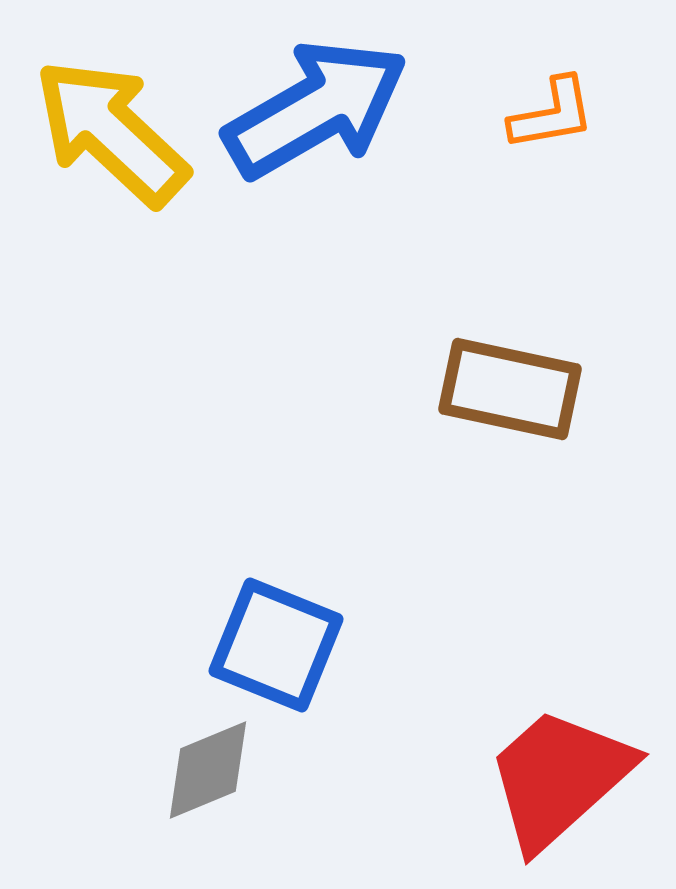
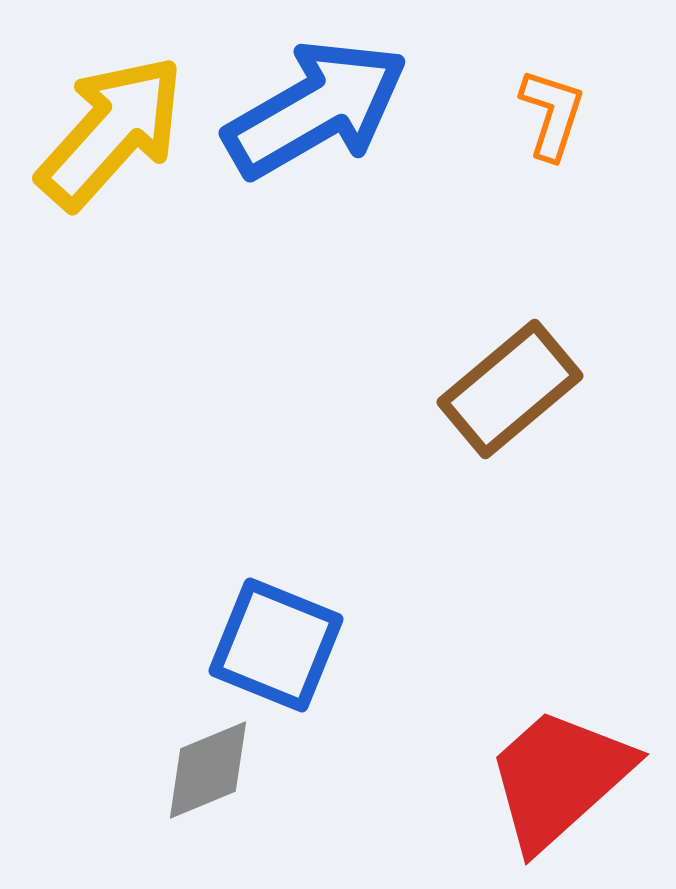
orange L-shape: rotated 62 degrees counterclockwise
yellow arrow: rotated 89 degrees clockwise
brown rectangle: rotated 52 degrees counterclockwise
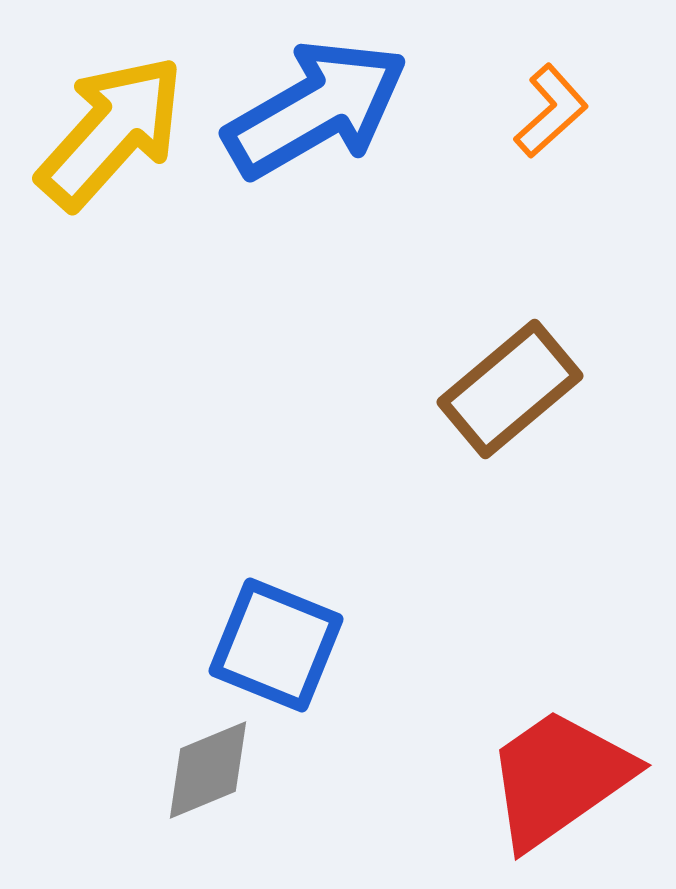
orange L-shape: moved 1 px left, 3 px up; rotated 30 degrees clockwise
red trapezoid: rotated 7 degrees clockwise
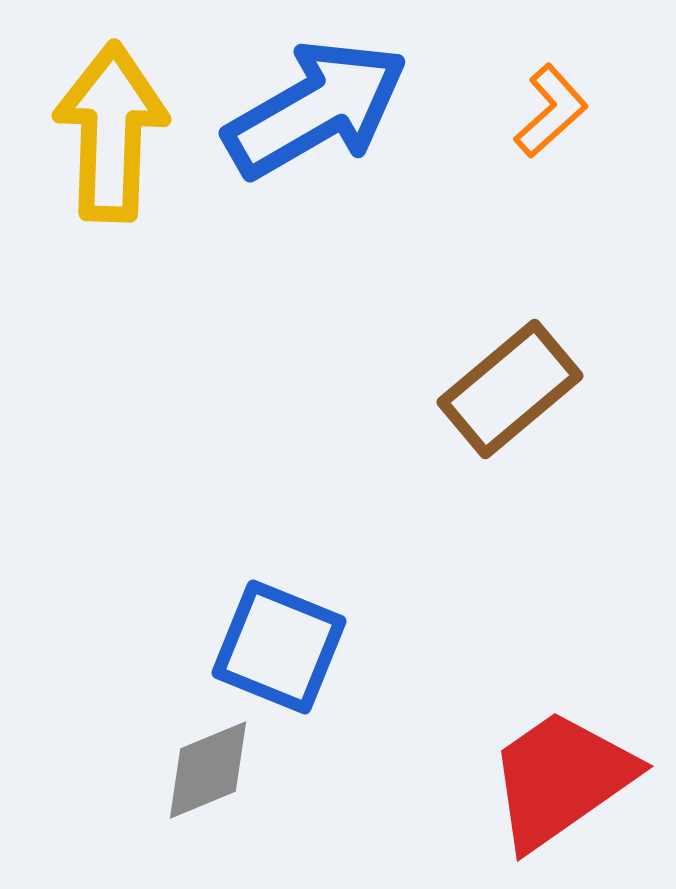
yellow arrow: rotated 40 degrees counterclockwise
blue square: moved 3 px right, 2 px down
red trapezoid: moved 2 px right, 1 px down
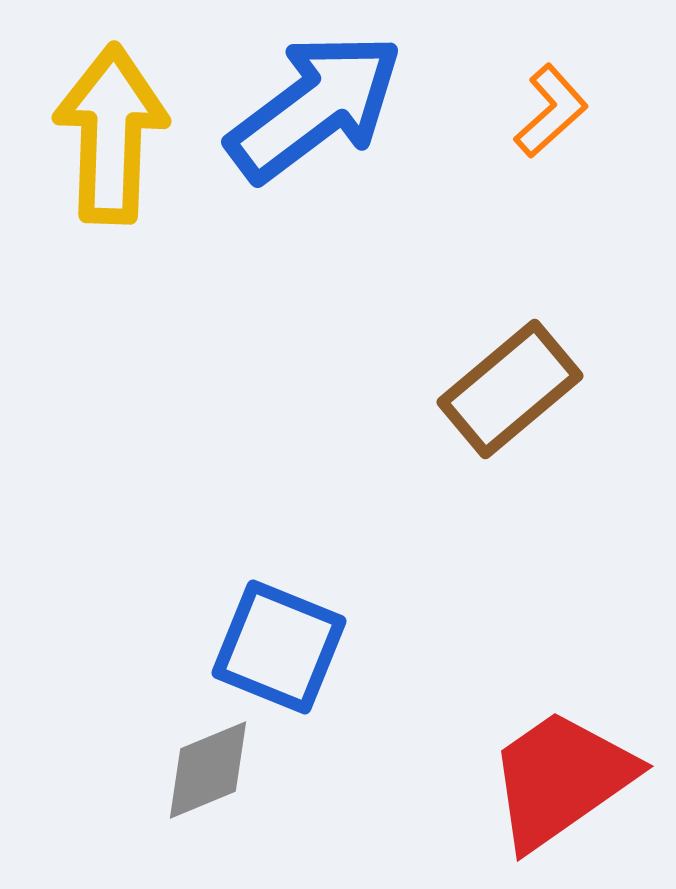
blue arrow: moved 1 px left, 2 px up; rotated 7 degrees counterclockwise
yellow arrow: moved 2 px down
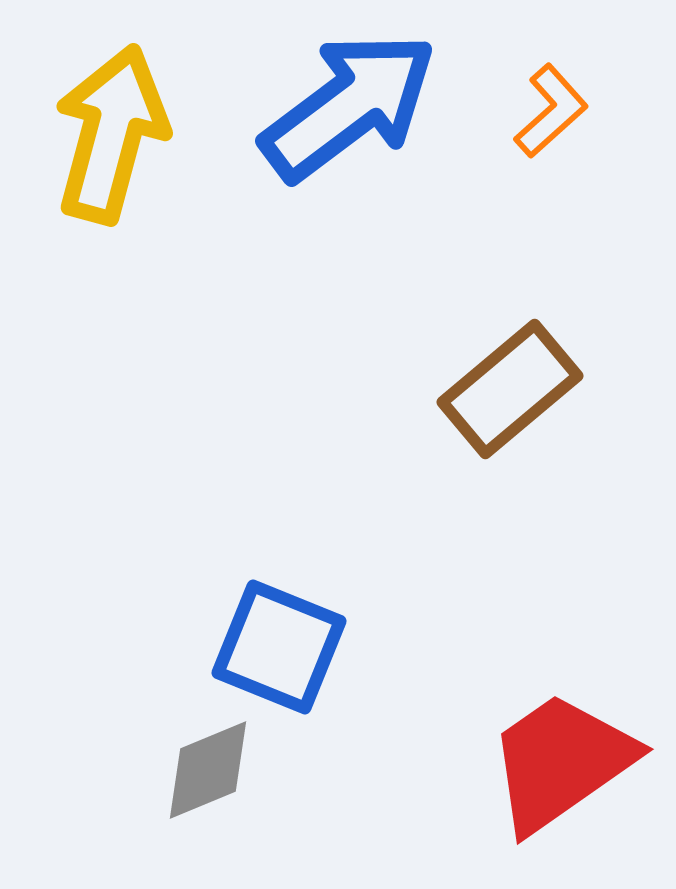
blue arrow: moved 34 px right, 1 px up
yellow arrow: rotated 13 degrees clockwise
red trapezoid: moved 17 px up
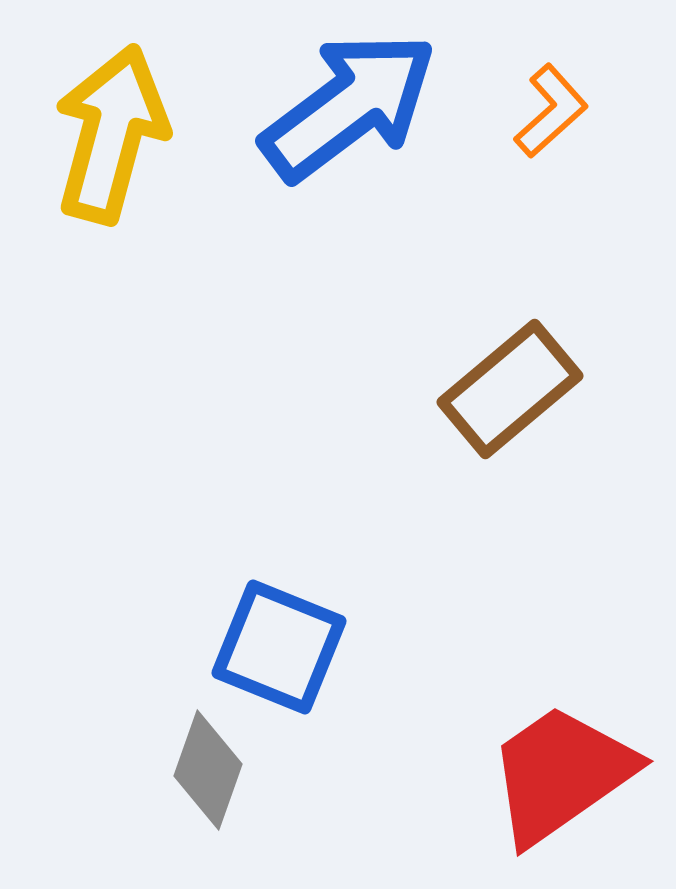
red trapezoid: moved 12 px down
gray diamond: rotated 48 degrees counterclockwise
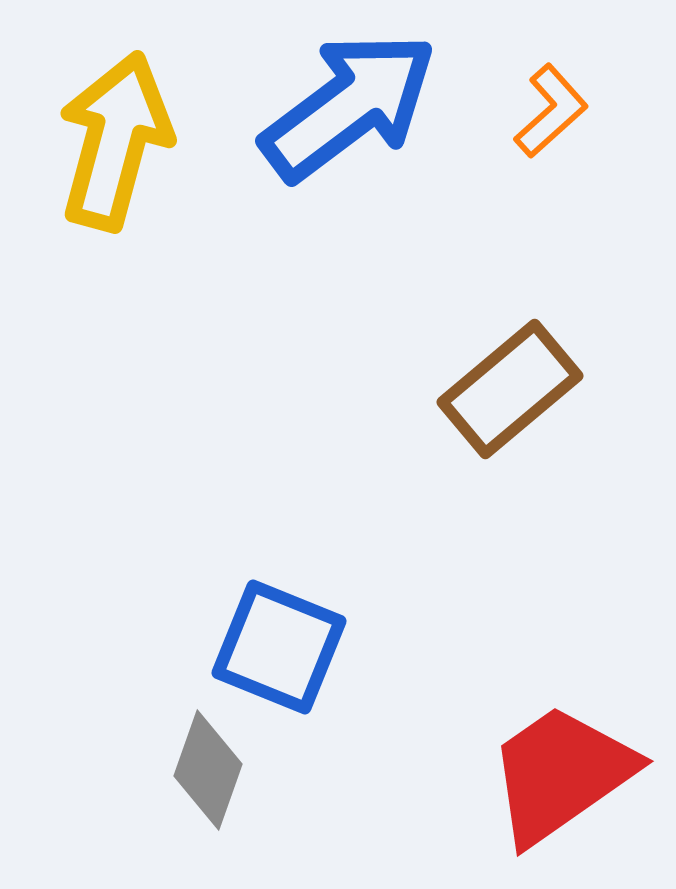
yellow arrow: moved 4 px right, 7 px down
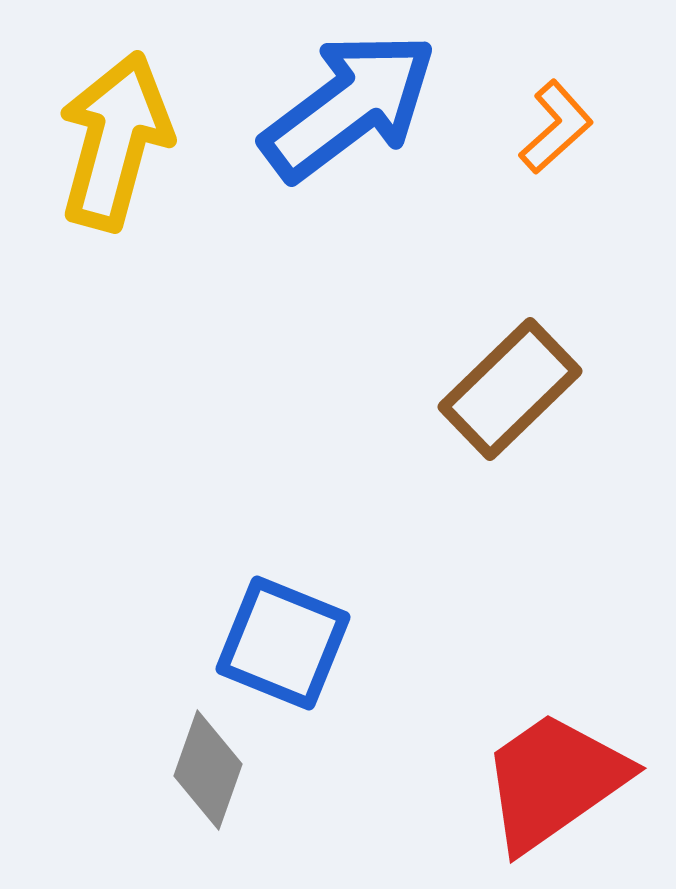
orange L-shape: moved 5 px right, 16 px down
brown rectangle: rotated 4 degrees counterclockwise
blue square: moved 4 px right, 4 px up
red trapezoid: moved 7 px left, 7 px down
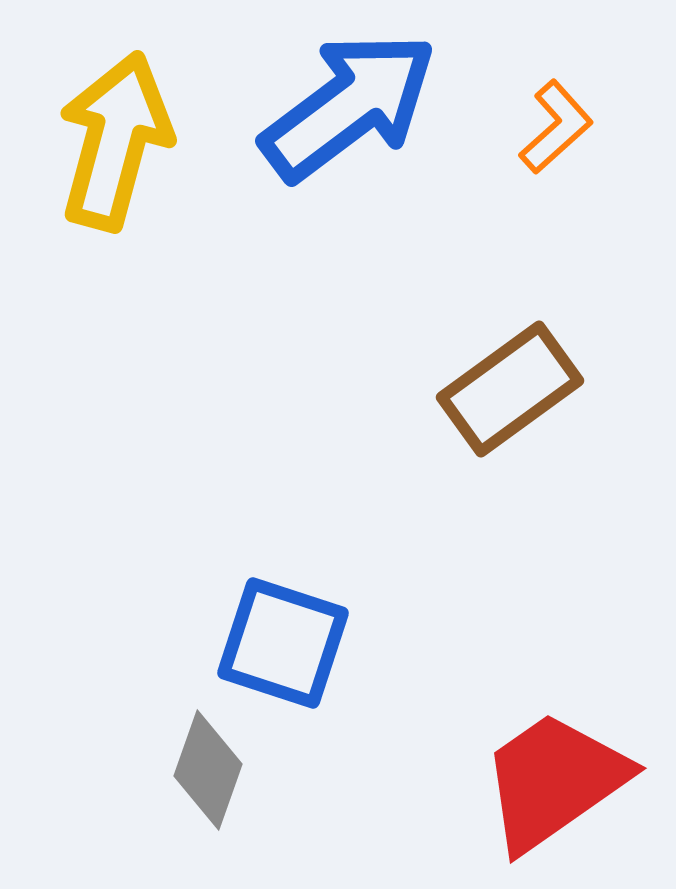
brown rectangle: rotated 8 degrees clockwise
blue square: rotated 4 degrees counterclockwise
